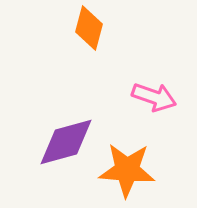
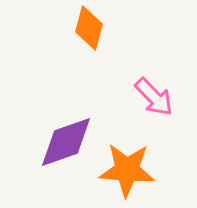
pink arrow: rotated 27 degrees clockwise
purple diamond: rotated 4 degrees counterclockwise
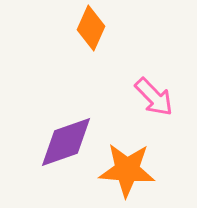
orange diamond: moved 2 px right; rotated 9 degrees clockwise
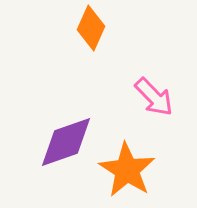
orange star: rotated 28 degrees clockwise
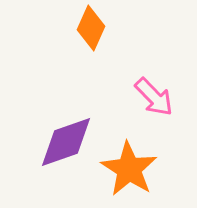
orange star: moved 2 px right, 1 px up
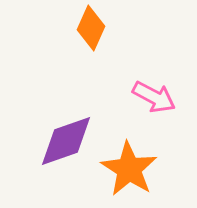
pink arrow: rotated 18 degrees counterclockwise
purple diamond: moved 1 px up
